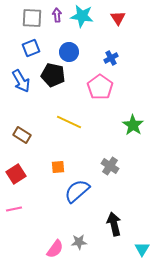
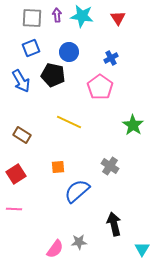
pink line: rotated 14 degrees clockwise
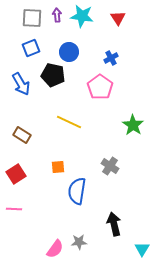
blue arrow: moved 3 px down
blue semicircle: rotated 40 degrees counterclockwise
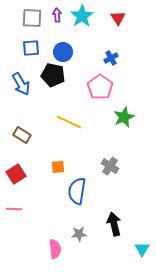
cyan star: rotated 30 degrees clockwise
blue square: rotated 18 degrees clockwise
blue circle: moved 6 px left
green star: moved 9 px left, 8 px up; rotated 15 degrees clockwise
gray star: moved 8 px up
pink semicircle: rotated 42 degrees counterclockwise
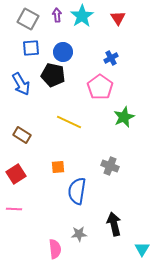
gray square: moved 4 px left, 1 px down; rotated 25 degrees clockwise
gray cross: rotated 12 degrees counterclockwise
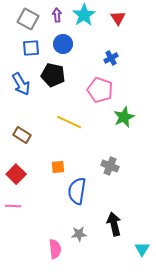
cyan star: moved 2 px right, 1 px up
blue circle: moved 8 px up
pink pentagon: moved 3 px down; rotated 15 degrees counterclockwise
red square: rotated 12 degrees counterclockwise
pink line: moved 1 px left, 3 px up
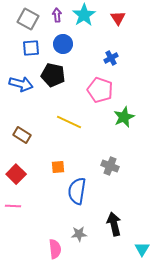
blue arrow: rotated 45 degrees counterclockwise
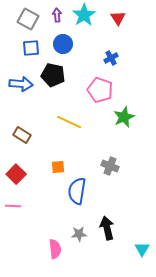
blue arrow: rotated 10 degrees counterclockwise
black arrow: moved 7 px left, 4 px down
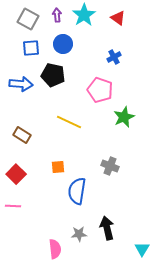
red triangle: rotated 21 degrees counterclockwise
blue cross: moved 3 px right, 1 px up
